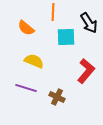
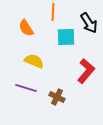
orange semicircle: rotated 18 degrees clockwise
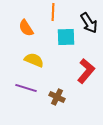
yellow semicircle: moved 1 px up
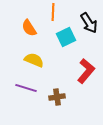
orange semicircle: moved 3 px right
cyan square: rotated 24 degrees counterclockwise
brown cross: rotated 35 degrees counterclockwise
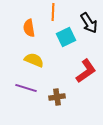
orange semicircle: rotated 24 degrees clockwise
red L-shape: rotated 15 degrees clockwise
